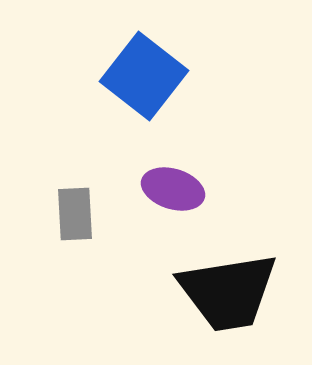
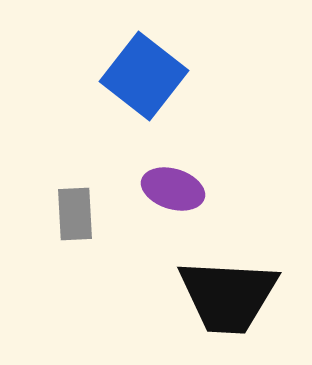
black trapezoid: moved 4 px down; rotated 12 degrees clockwise
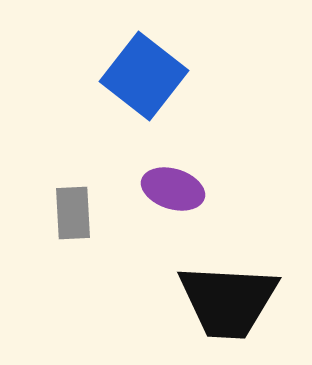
gray rectangle: moved 2 px left, 1 px up
black trapezoid: moved 5 px down
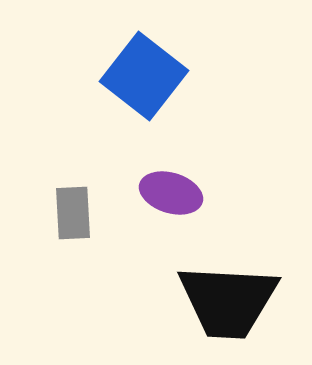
purple ellipse: moved 2 px left, 4 px down
